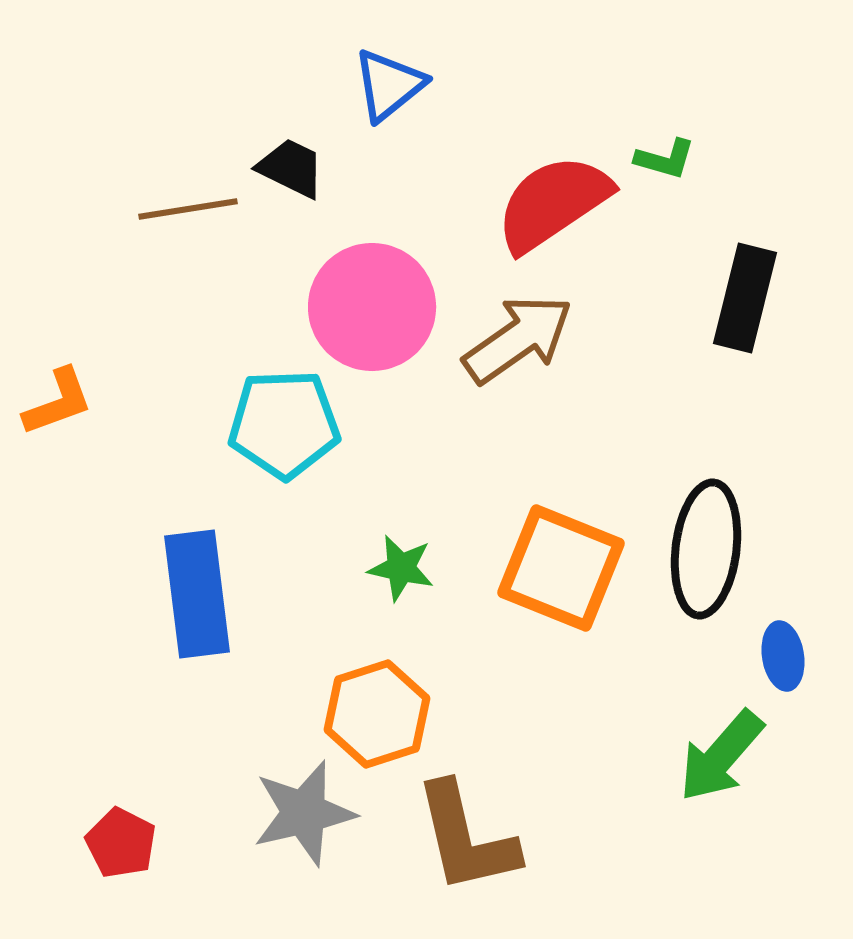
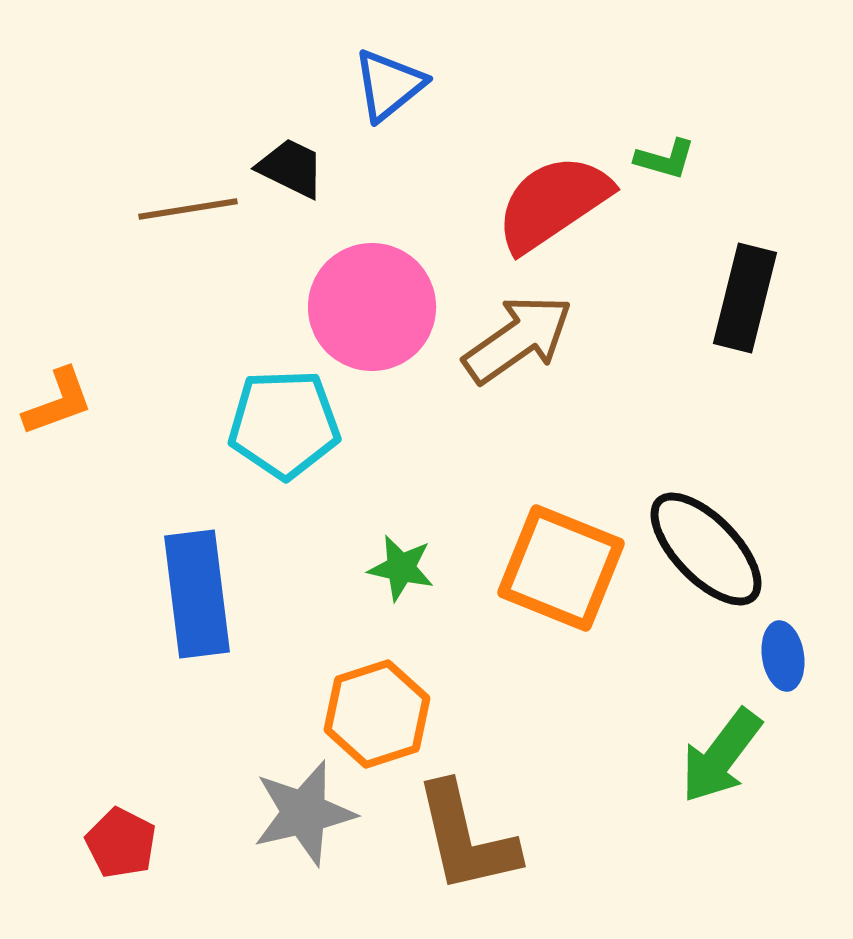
black ellipse: rotated 51 degrees counterclockwise
green arrow: rotated 4 degrees counterclockwise
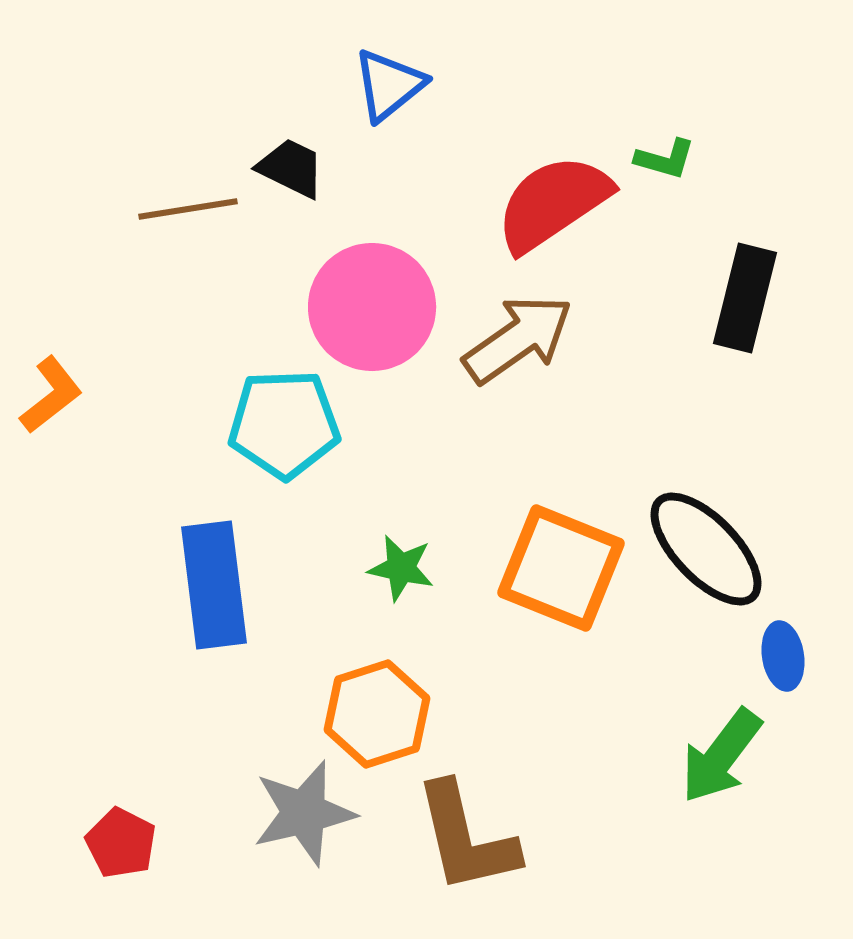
orange L-shape: moved 7 px left, 7 px up; rotated 18 degrees counterclockwise
blue rectangle: moved 17 px right, 9 px up
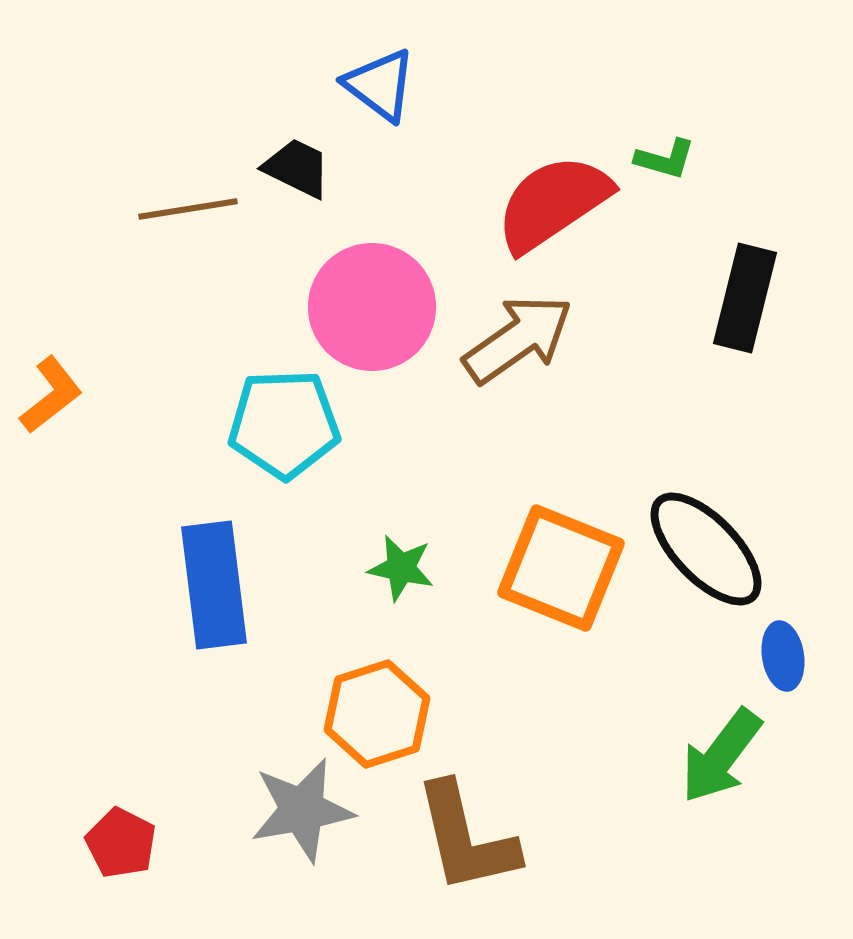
blue triangle: moved 9 px left; rotated 44 degrees counterclockwise
black trapezoid: moved 6 px right
gray star: moved 2 px left, 3 px up; rotated 3 degrees clockwise
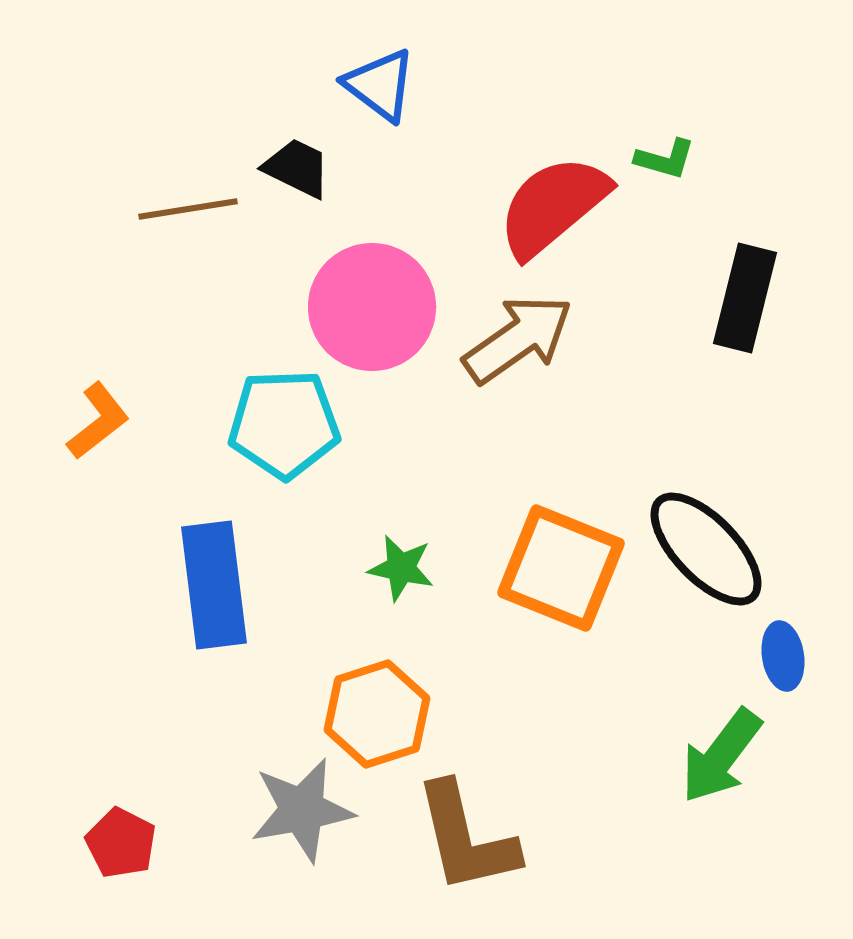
red semicircle: moved 3 px down; rotated 6 degrees counterclockwise
orange L-shape: moved 47 px right, 26 px down
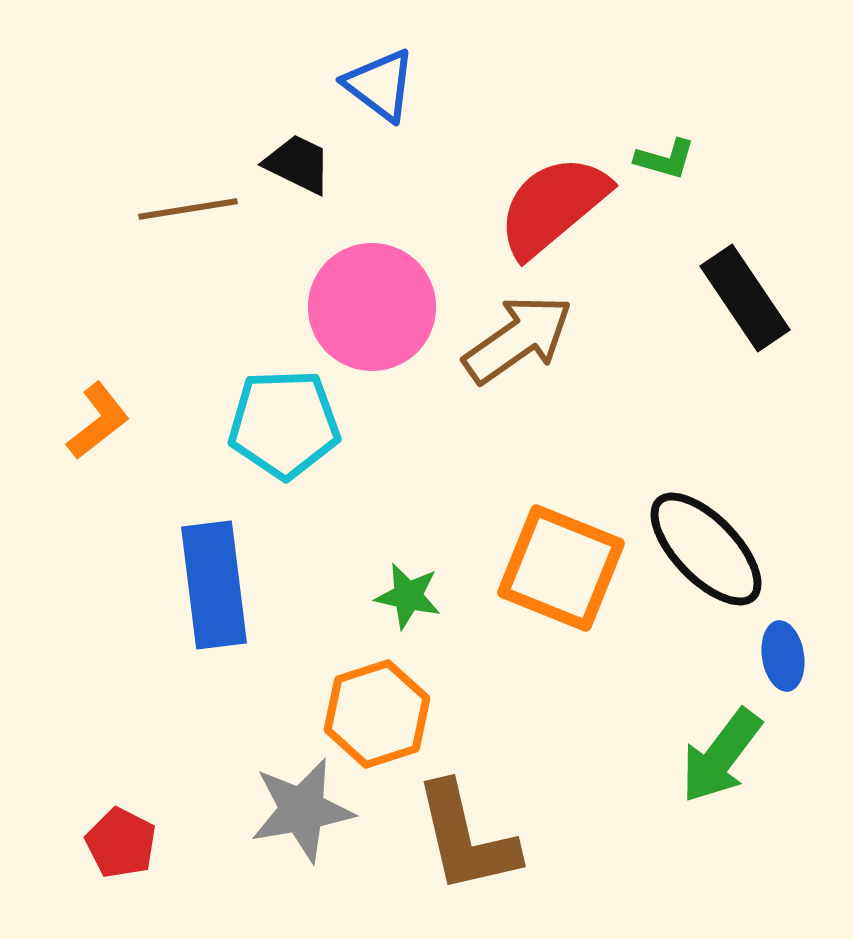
black trapezoid: moved 1 px right, 4 px up
black rectangle: rotated 48 degrees counterclockwise
green star: moved 7 px right, 28 px down
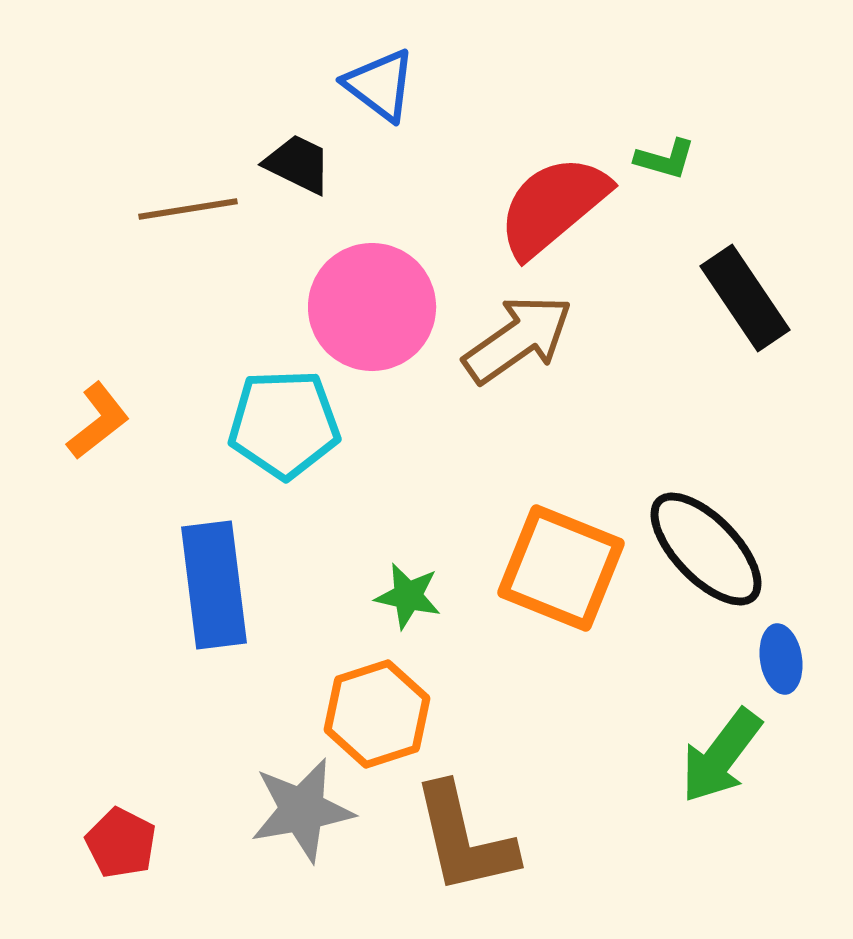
blue ellipse: moved 2 px left, 3 px down
brown L-shape: moved 2 px left, 1 px down
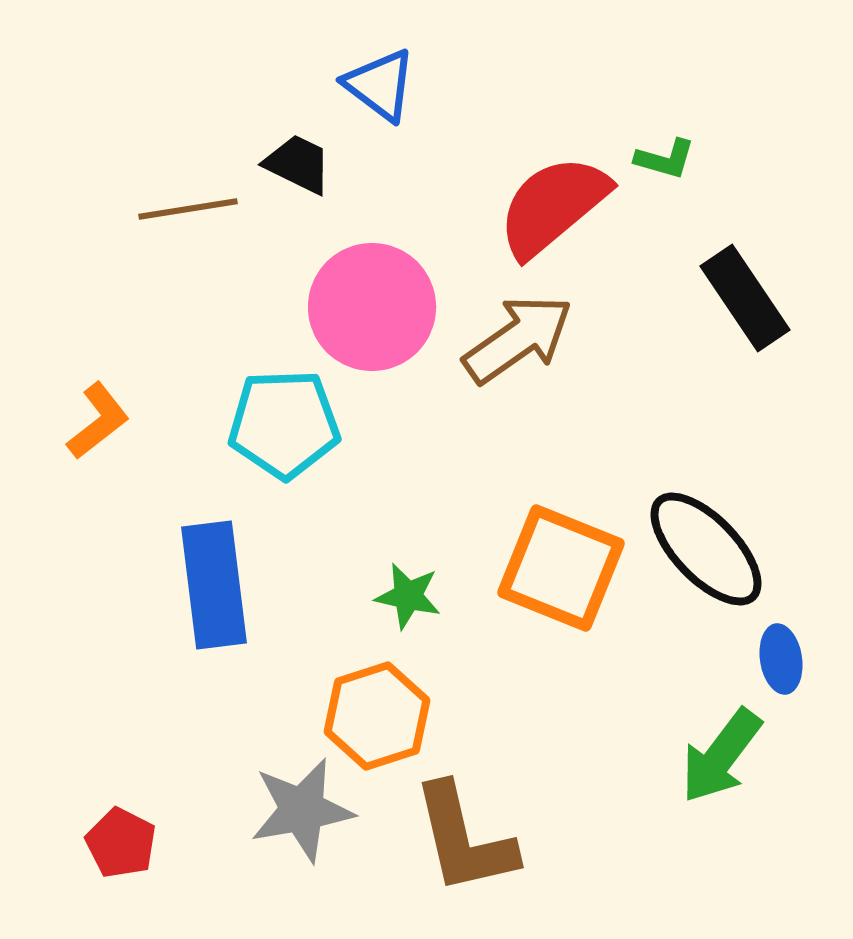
orange hexagon: moved 2 px down
